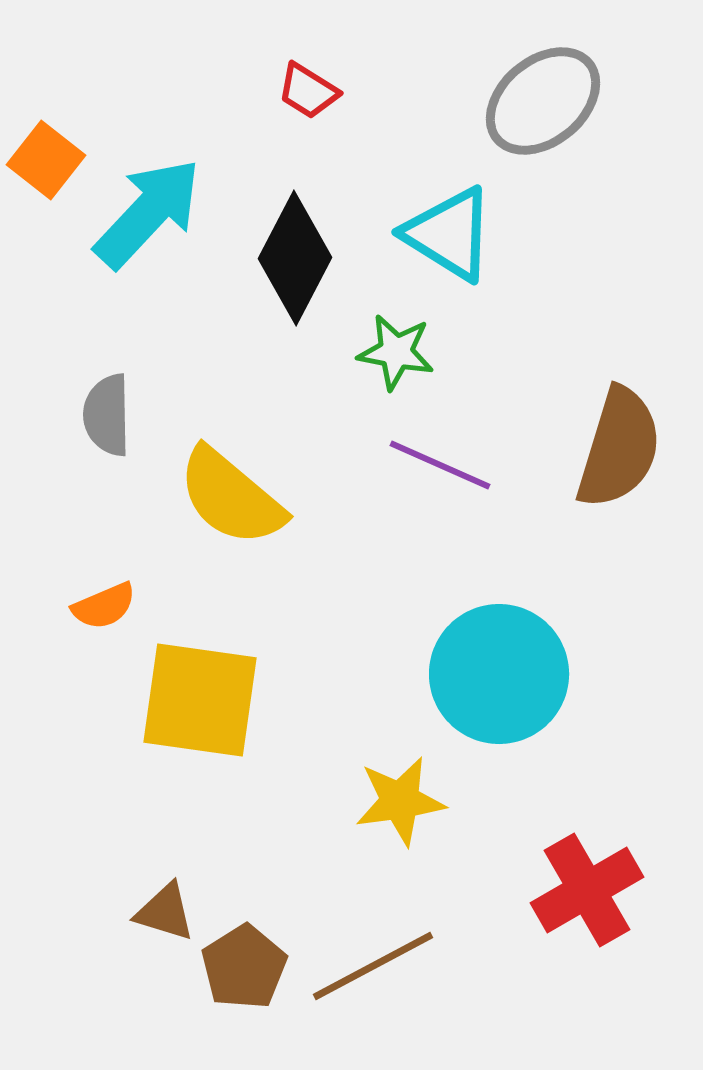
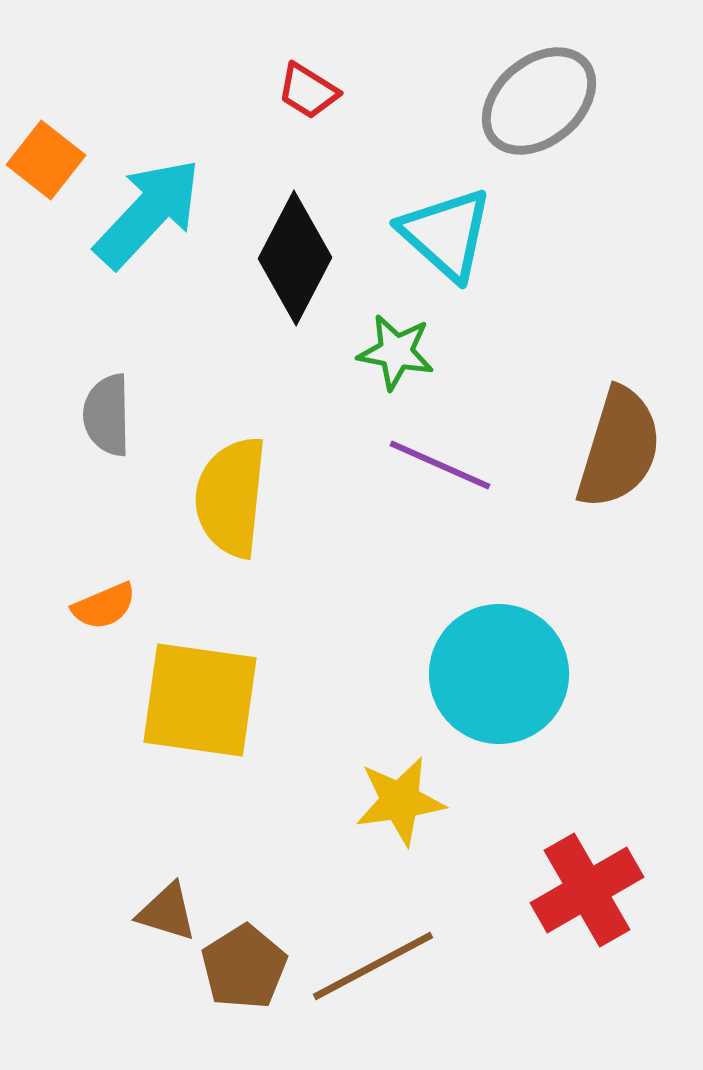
gray ellipse: moved 4 px left
cyan triangle: moved 3 px left; rotated 10 degrees clockwise
yellow semicircle: rotated 56 degrees clockwise
brown triangle: moved 2 px right
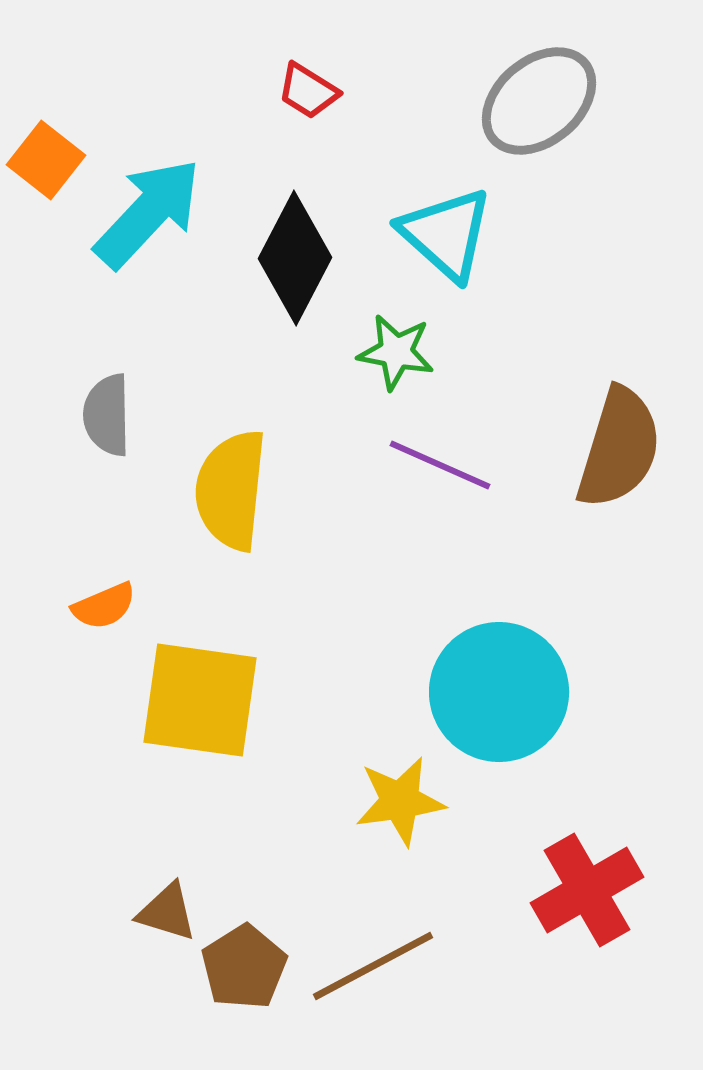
yellow semicircle: moved 7 px up
cyan circle: moved 18 px down
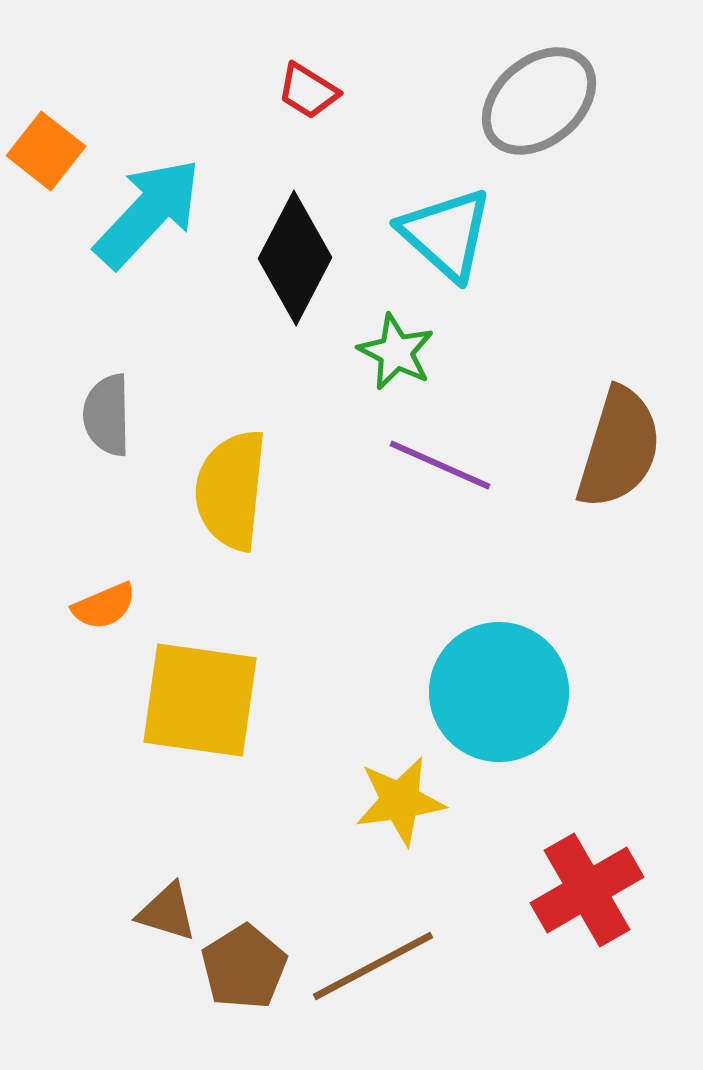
orange square: moved 9 px up
green star: rotated 16 degrees clockwise
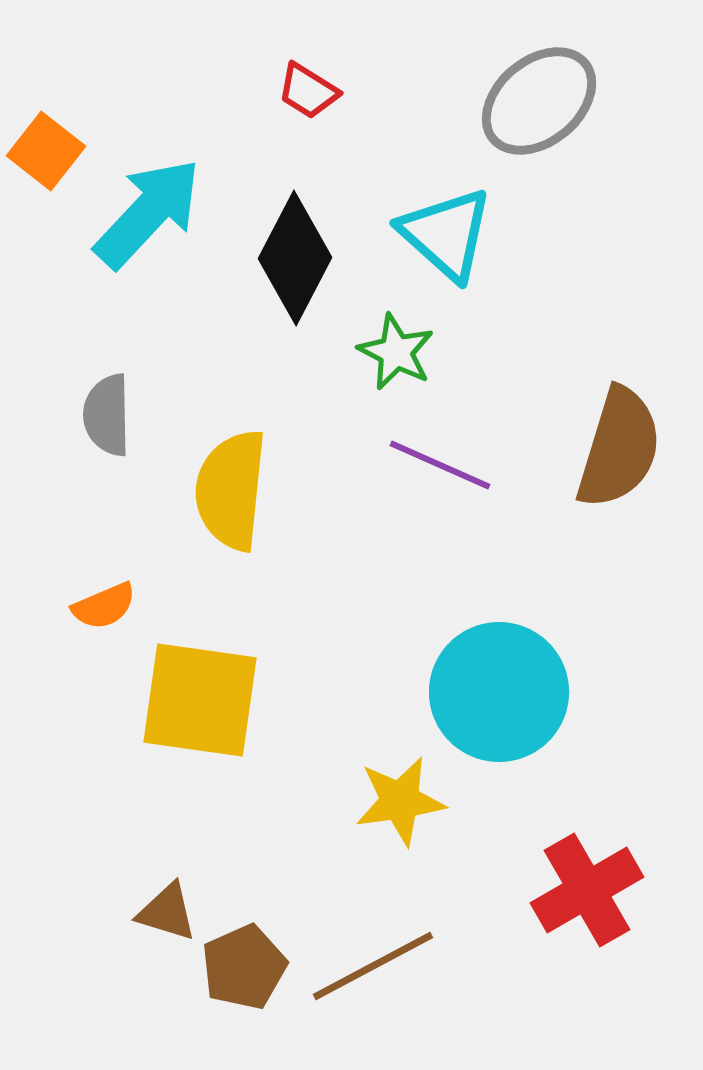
brown pentagon: rotated 8 degrees clockwise
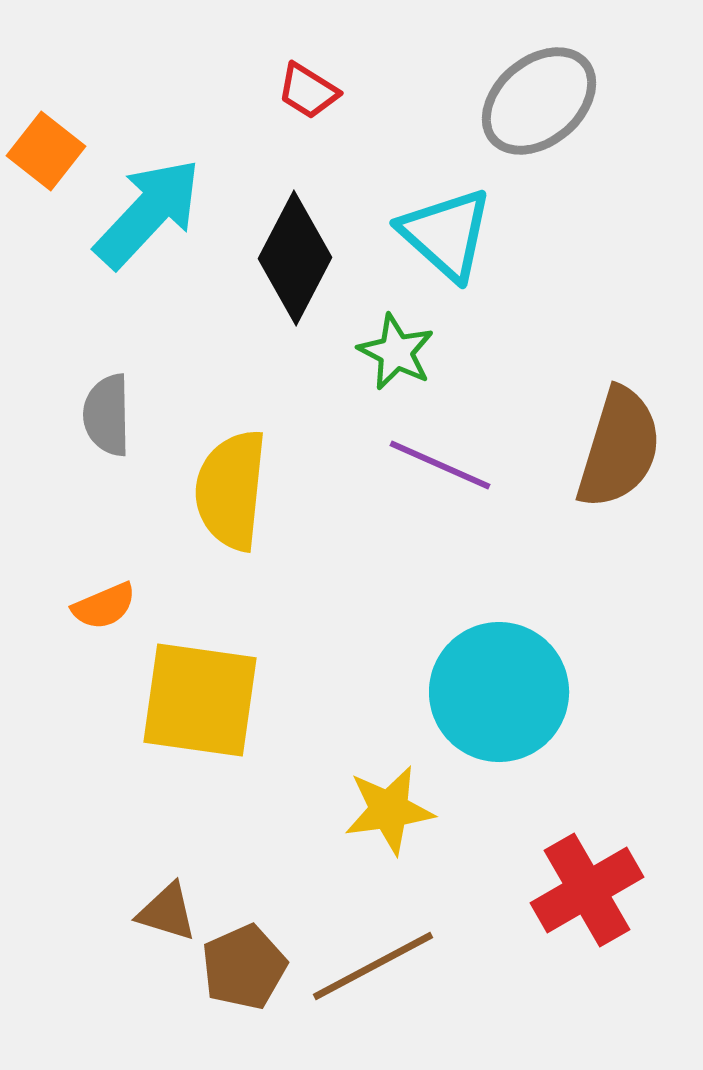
yellow star: moved 11 px left, 9 px down
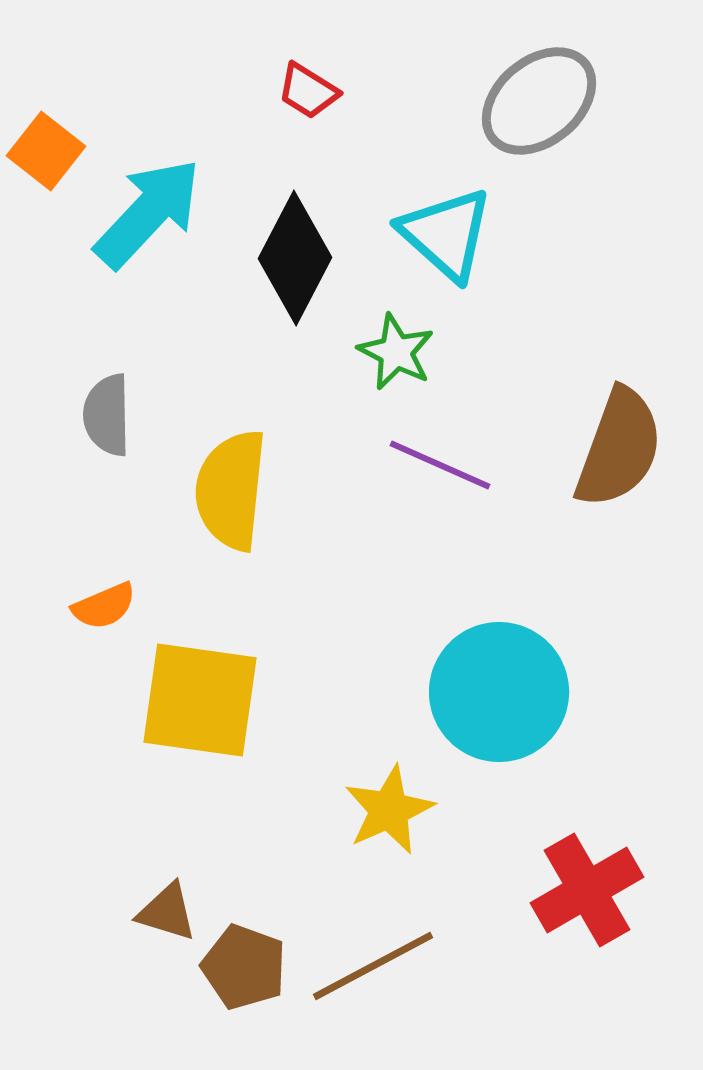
brown semicircle: rotated 3 degrees clockwise
yellow star: rotated 16 degrees counterclockwise
brown pentagon: rotated 28 degrees counterclockwise
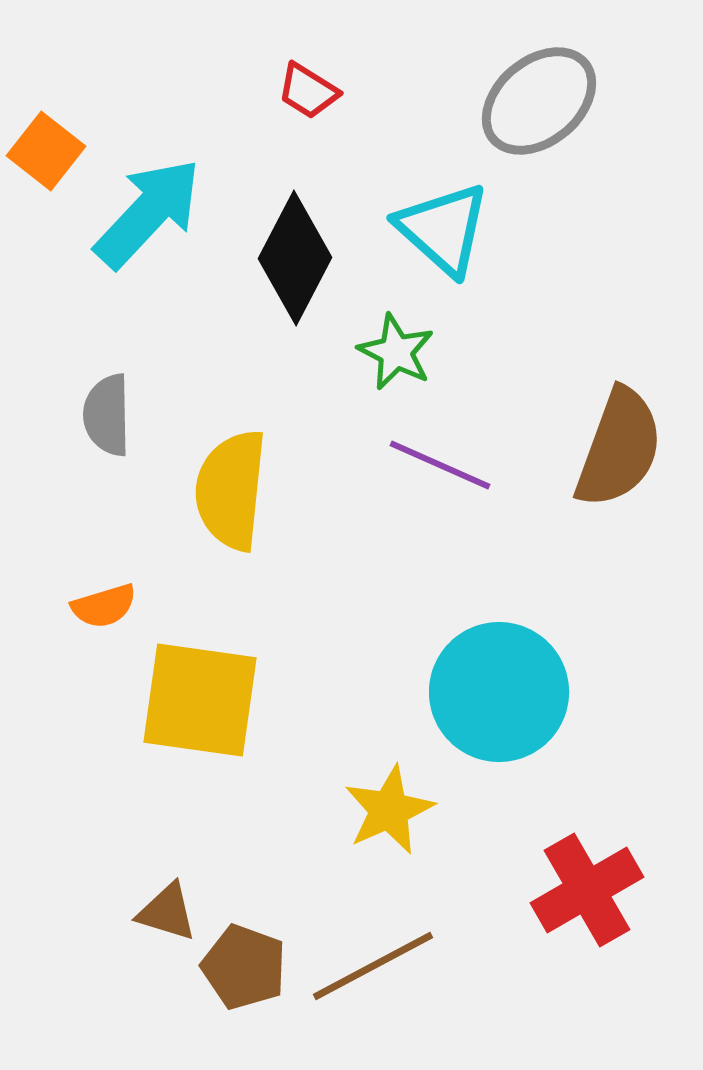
cyan triangle: moved 3 px left, 5 px up
orange semicircle: rotated 6 degrees clockwise
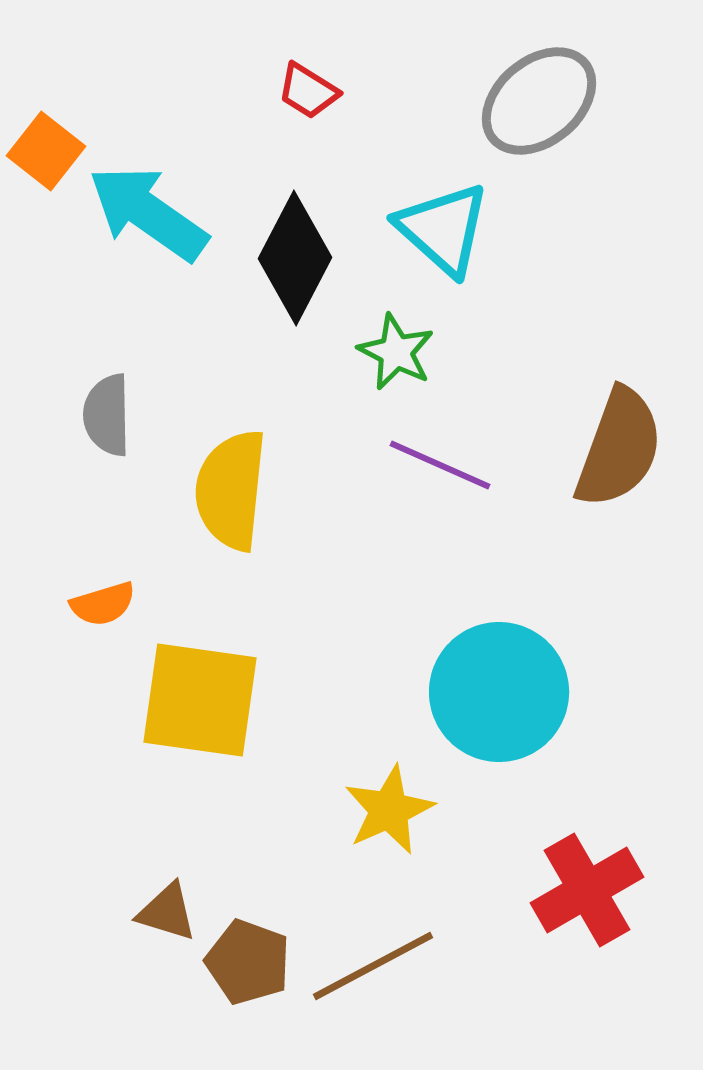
cyan arrow: rotated 98 degrees counterclockwise
orange semicircle: moved 1 px left, 2 px up
brown pentagon: moved 4 px right, 5 px up
